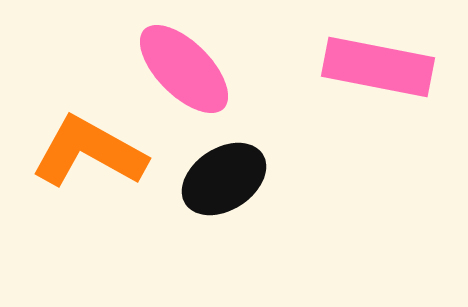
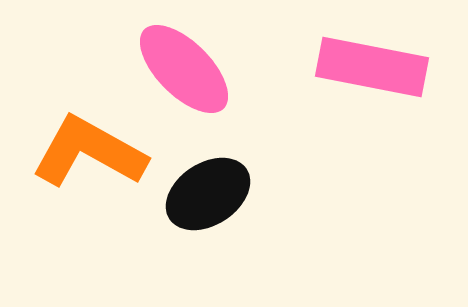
pink rectangle: moved 6 px left
black ellipse: moved 16 px left, 15 px down
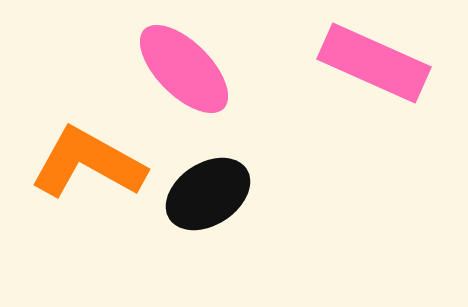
pink rectangle: moved 2 px right, 4 px up; rotated 13 degrees clockwise
orange L-shape: moved 1 px left, 11 px down
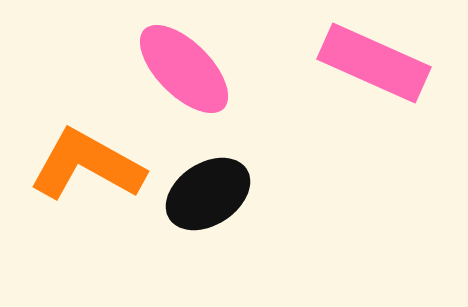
orange L-shape: moved 1 px left, 2 px down
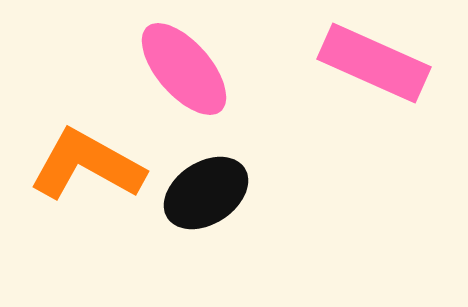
pink ellipse: rotated 4 degrees clockwise
black ellipse: moved 2 px left, 1 px up
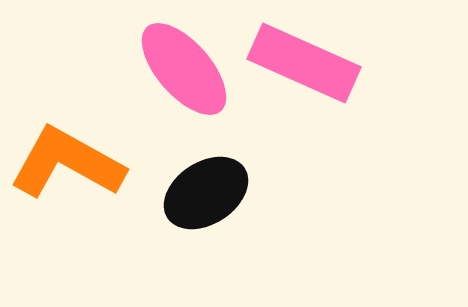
pink rectangle: moved 70 px left
orange L-shape: moved 20 px left, 2 px up
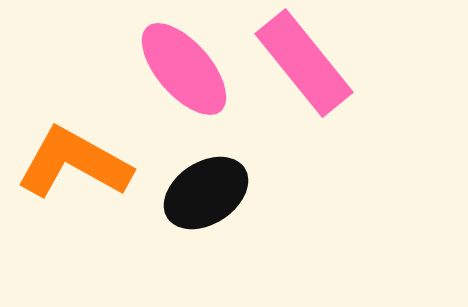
pink rectangle: rotated 27 degrees clockwise
orange L-shape: moved 7 px right
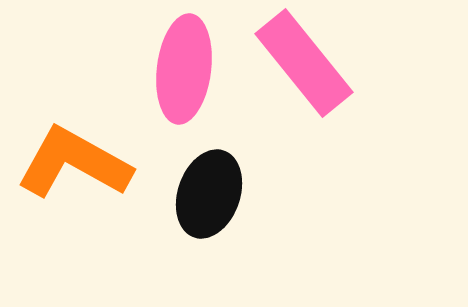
pink ellipse: rotated 48 degrees clockwise
black ellipse: moved 3 px right, 1 px down; rotated 38 degrees counterclockwise
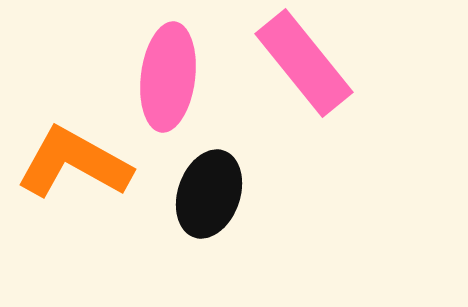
pink ellipse: moved 16 px left, 8 px down
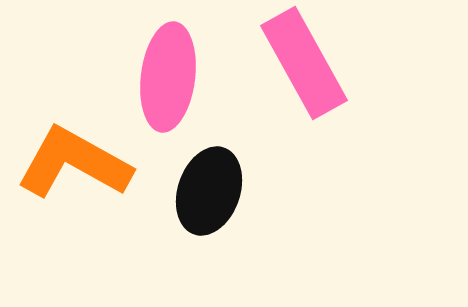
pink rectangle: rotated 10 degrees clockwise
black ellipse: moved 3 px up
